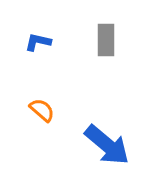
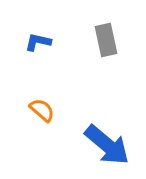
gray rectangle: rotated 12 degrees counterclockwise
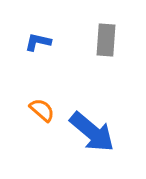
gray rectangle: rotated 16 degrees clockwise
blue arrow: moved 15 px left, 13 px up
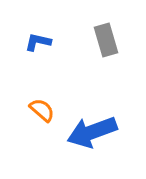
gray rectangle: rotated 20 degrees counterclockwise
blue arrow: rotated 120 degrees clockwise
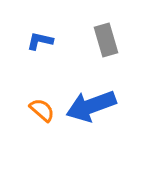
blue L-shape: moved 2 px right, 1 px up
blue arrow: moved 1 px left, 26 px up
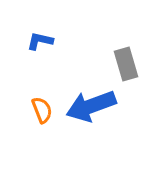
gray rectangle: moved 20 px right, 24 px down
orange semicircle: rotated 28 degrees clockwise
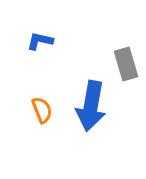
blue arrow: rotated 60 degrees counterclockwise
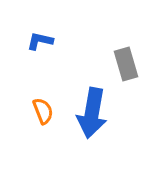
blue arrow: moved 1 px right, 7 px down
orange semicircle: moved 1 px right, 1 px down
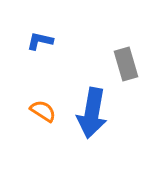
orange semicircle: rotated 36 degrees counterclockwise
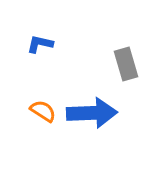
blue L-shape: moved 3 px down
blue arrow: rotated 102 degrees counterclockwise
